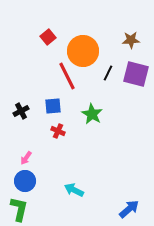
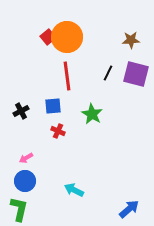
orange circle: moved 16 px left, 14 px up
red line: rotated 20 degrees clockwise
pink arrow: rotated 24 degrees clockwise
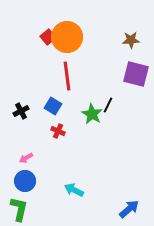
black line: moved 32 px down
blue square: rotated 36 degrees clockwise
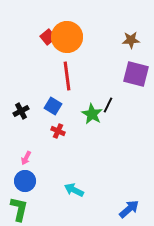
pink arrow: rotated 32 degrees counterclockwise
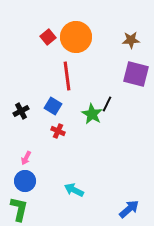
orange circle: moved 9 px right
black line: moved 1 px left, 1 px up
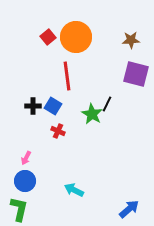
black cross: moved 12 px right, 5 px up; rotated 28 degrees clockwise
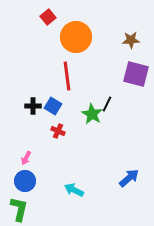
red square: moved 20 px up
blue arrow: moved 31 px up
